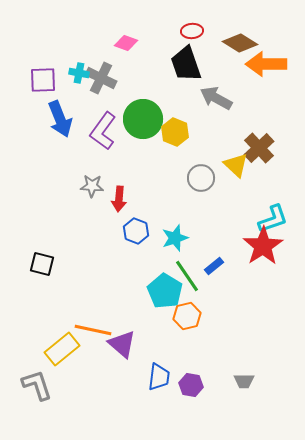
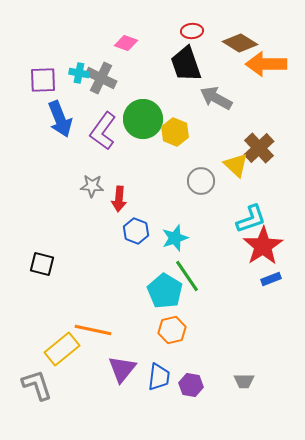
gray circle: moved 3 px down
cyan L-shape: moved 22 px left
blue rectangle: moved 57 px right, 13 px down; rotated 18 degrees clockwise
orange hexagon: moved 15 px left, 14 px down
purple triangle: moved 25 px down; rotated 28 degrees clockwise
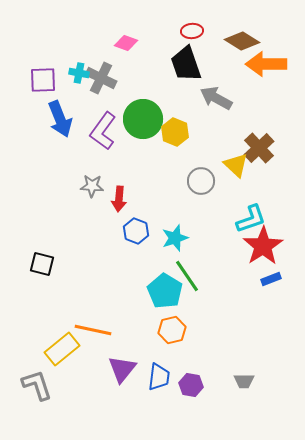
brown diamond: moved 2 px right, 2 px up
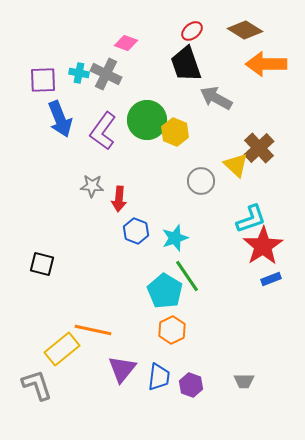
red ellipse: rotated 35 degrees counterclockwise
brown diamond: moved 3 px right, 11 px up
gray cross: moved 5 px right, 4 px up
green circle: moved 4 px right, 1 px down
orange hexagon: rotated 12 degrees counterclockwise
purple hexagon: rotated 10 degrees clockwise
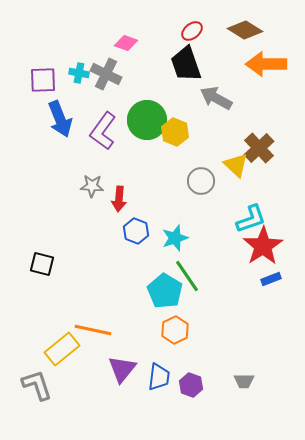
orange hexagon: moved 3 px right
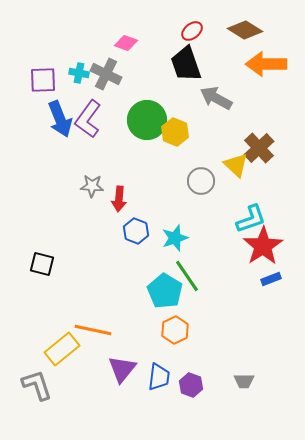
purple L-shape: moved 15 px left, 12 px up
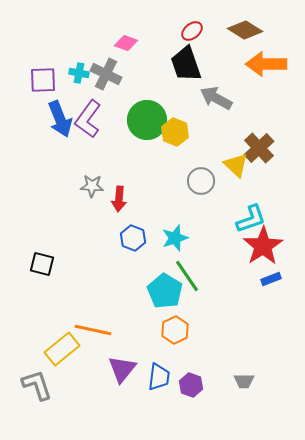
blue hexagon: moved 3 px left, 7 px down
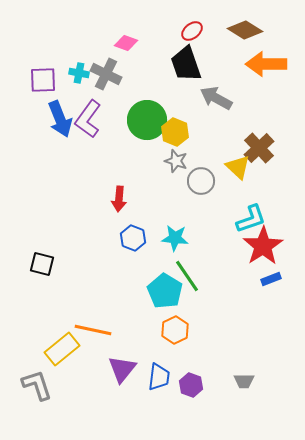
yellow triangle: moved 2 px right, 2 px down
gray star: moved 84 px right, 25 px up; rotated 15 degrees clockwise
cyan star: rotated 24 degrees clockwise
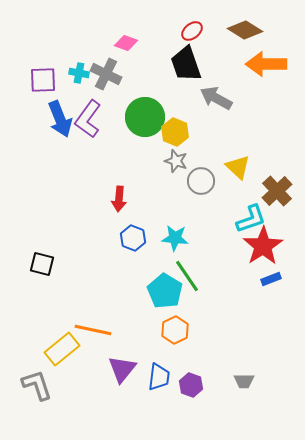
green circle: moved 2 px left, 3 px up
brown cross: moved 18 px right, 43 px down
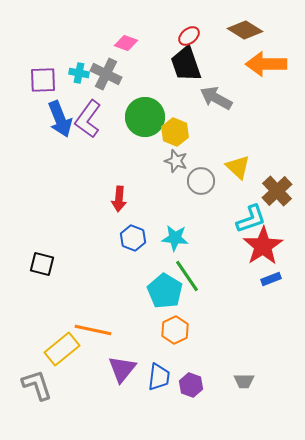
red ellipse: moved 3 px left, 5 px down
